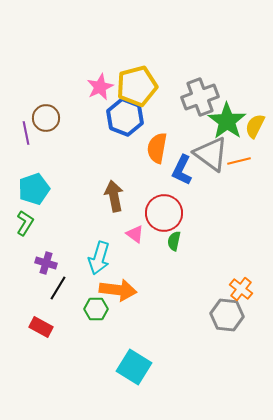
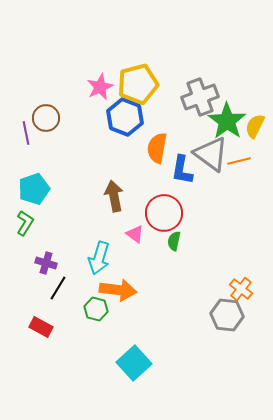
yellow pentagon: moved 1 px right, 2 px up
blue L-shape: rotated 16 degrees counterclockwise
green hexagon: rotated 15 degrees clockwise
cyan square: moved 4 px up; rotated 16 degrees clockwise
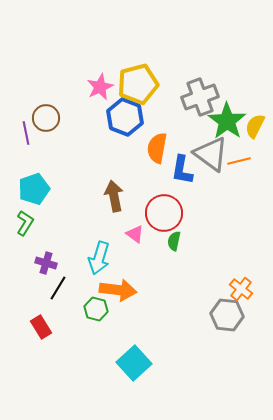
red rectangle: rotated 30 degrees clockwise
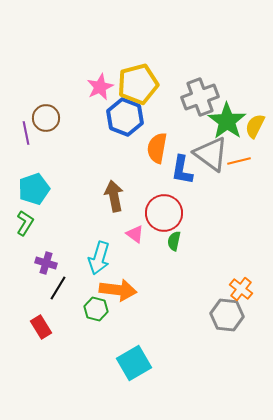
cyan square: rotated 12 degrees clockwise
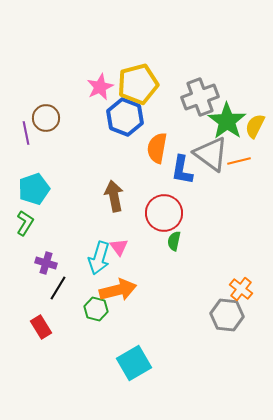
pink triangle: moved 16 px left, 13 px down; rotated 18 degrees clockwise
orange arrow: rotated 21 degrees counterclockwise
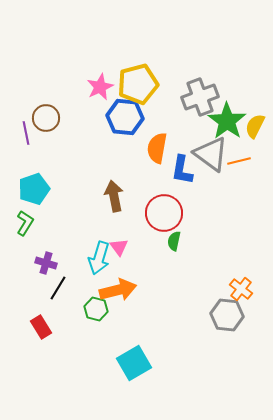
blue hexagon: rotated 15 degrees counterclockwise
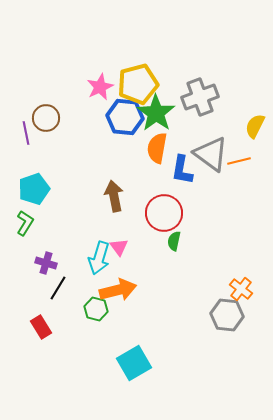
green star: moved 71 px left, 8 px up
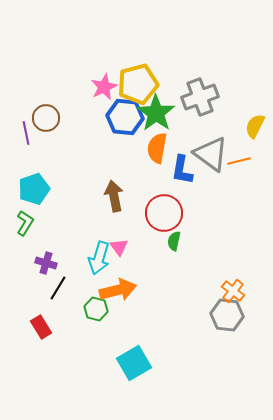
pink star: moved 4 px right
orange cross: moved 8 px left, 2 px down
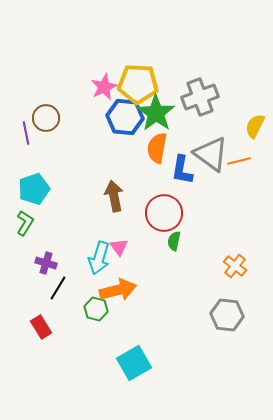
yellow pentagon: rotated 18 degrees clockwise
orange cross: moved 2 px right, 25 px up
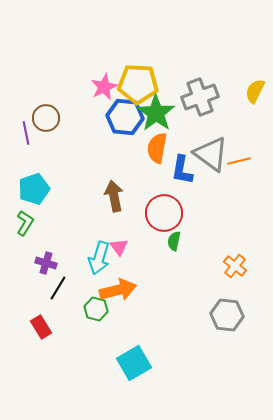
yellow semicircle: moved 35 px up
